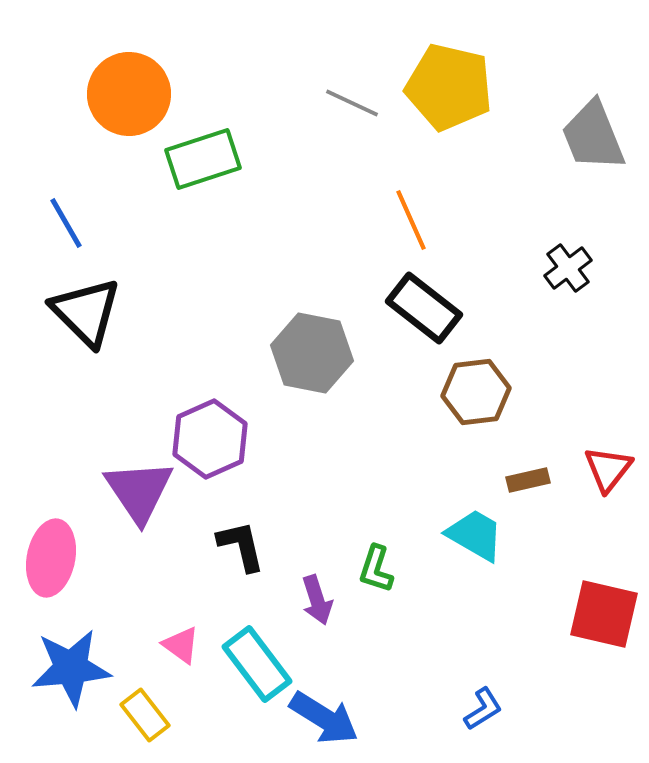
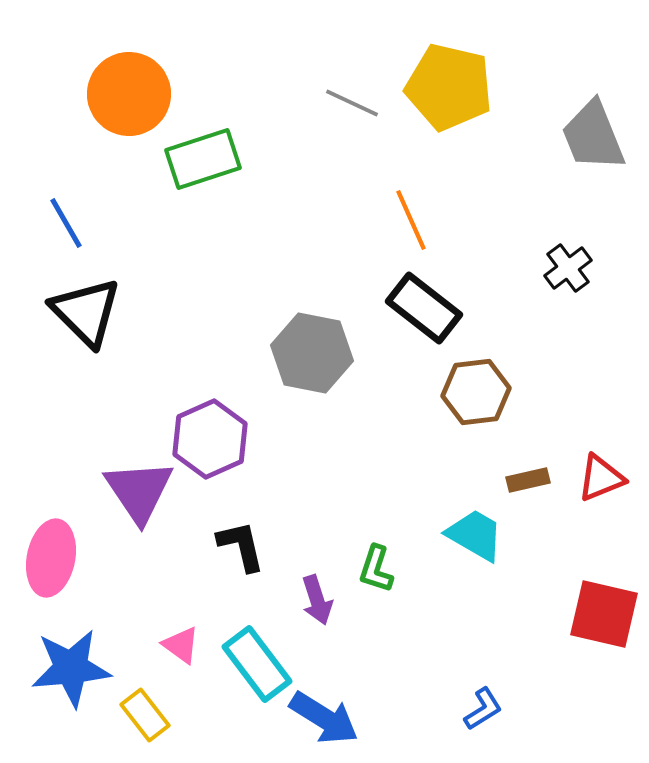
red triangle: moved 7 px left, 9 px down; rotated 30 degrees clockwise
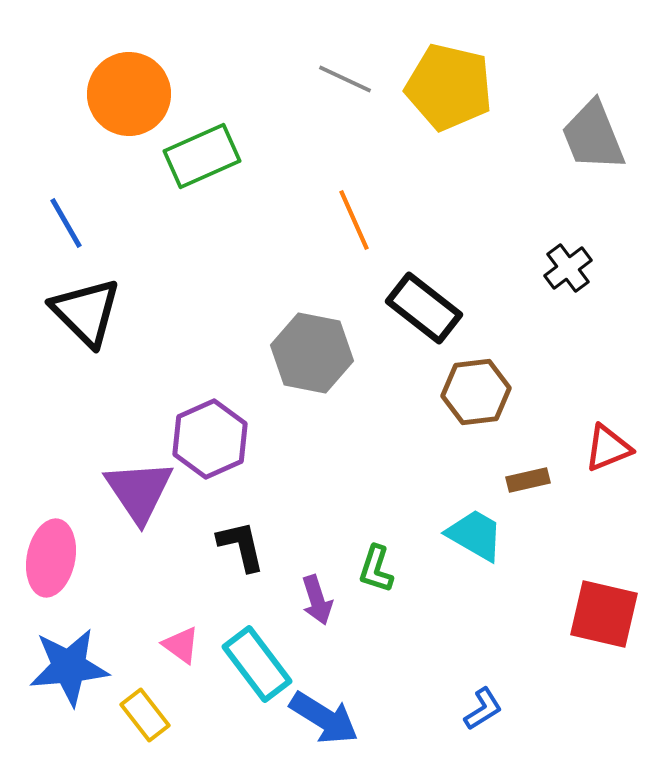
gray line: moved 7 px left, 24 px up
green rectangle: moved 1 px left, 3 px up; rotated 6 degrees counterclockwise
orange line: moved 57 px left
red triangle: moved 7 px right, 30 px up
blue star: moved 2 px left, 1 px up
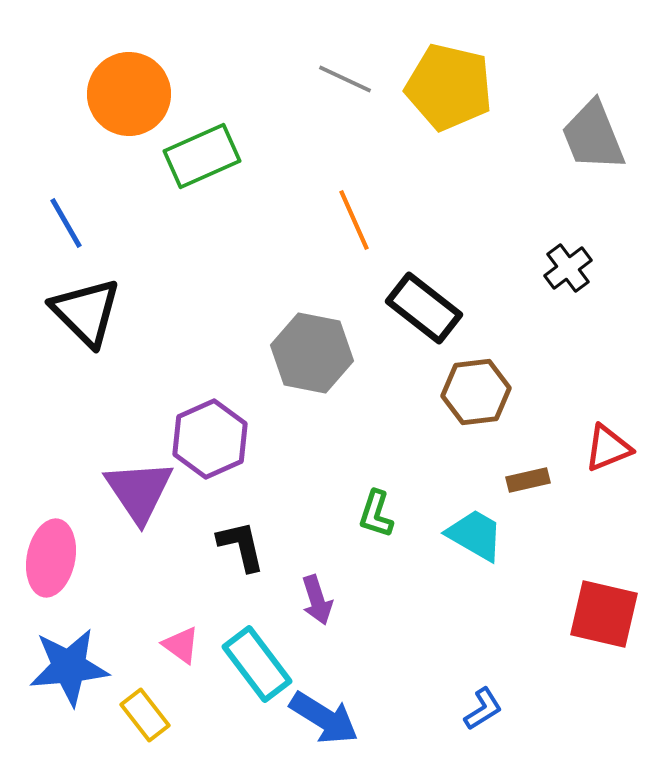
green L-shape: moved 55 px up
